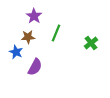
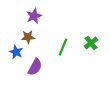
purple star: rotated 14 degrees clockwise
green line: moved 7 px right, 14 px down
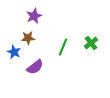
brown star: moved 1 px down
blue star: moved 2 px left
purple semicircle: rotated 24 degrees clockwise
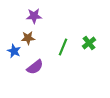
purple star: rotated 21 degrees clockwise
green cross: moved 2 px left
blue star: moved 1 px up
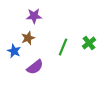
brown star: rotated 16 degrees counterclockwise
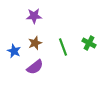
brown star: moved 7 px right, 5 px down
green cross: rotated 24 degrees counterclockwise
green line: rotated 42 degrees counterclockwise
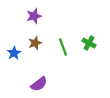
purple star: rotated 14 degrees counterclockwise
blue star: moved 2 px down; rotated 16 degrees clockwise
purple semicircle: moved 4 px right, 17 px down
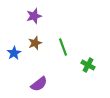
green cross: moved 1 px left, 22 px down
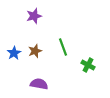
brown star: moved 8 px down
purple semicircle: rotated 132 degrees counterclockwise
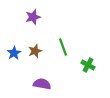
purple star: moved 1 px left, 1 px down
purple semicircle: moved 3 px right
